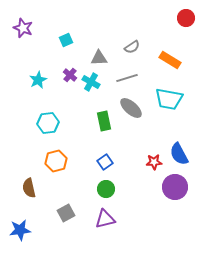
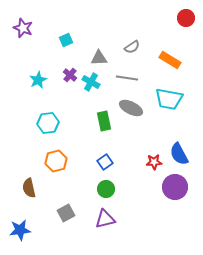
gray line: rotated 25 degrees clockwise
gray ellipse: rotated 15 degrees counterclockwise
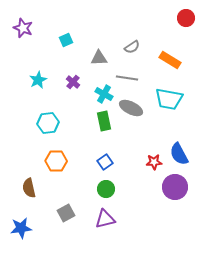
purple cross: moved 3 px right, 7 px down
cyan cross: moved 13 px right, 12 px down
orange hexagon: rotated 15 degrees clockwise
blue star: moved 1 px right, 2 px up
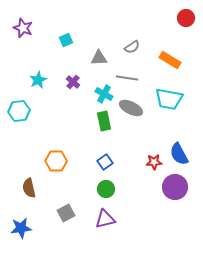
cyan hexagon: moved 29 px left, 12 px up
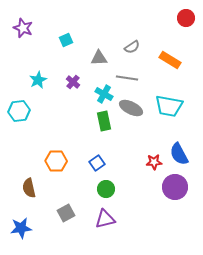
cyan trapezoid: moved 7 px down
blue square: moved 8 px left, 1 px down
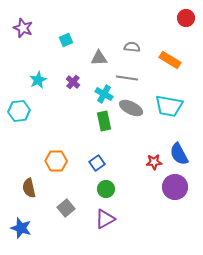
gray semicircle: rotated 140 degrees counterclockwise
gray square: moved 5 px up; rotated 12 degrees counterclockwise
purple triangle: rotated 15 degrees counterclockwise
blue star: rotated 25 degrees clockwise
